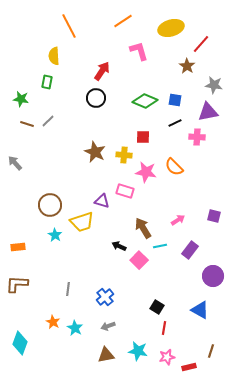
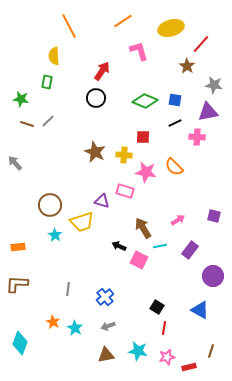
pink square at (139, 260): rotated 18 degrees counterclockwise
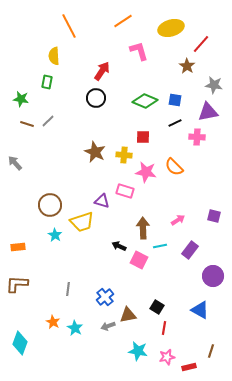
brown arrow at (143, 228): rotated 30 degrees clockwise
brown triangle at (106, 355): moved 22 px right, 40 px up
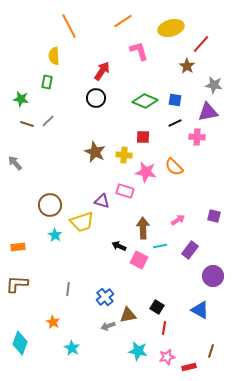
cyan star at (75, 328): moved 3 px left, 20 px down
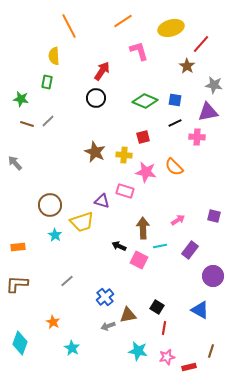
red square at (143, 137): rotated 16 degrees counterclockwise
gray line at (68, 289): moved 1 px left, 8 px up; rotated 40 degrees clockwise
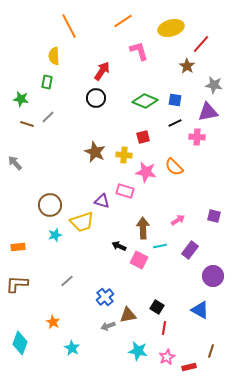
gray line at (48, 121): moved 4 px up
cyan star at (55, 235): rotated 24 degrees clockwise
pink star at (167, 357): rotated 14 degrees counterclockwise
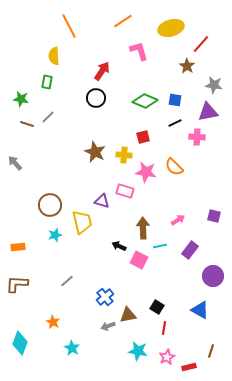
yellow trapezoid at (82, 222): rotated 85 degrees counterclockwise
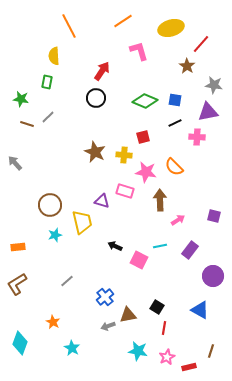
brown arrow at (143, 228): moved 17 px right, 28 px up
black arrow at (119, 246): moved 4 px left
brown L-shape at (17, 284): rotated 35 degrees counterclockwise
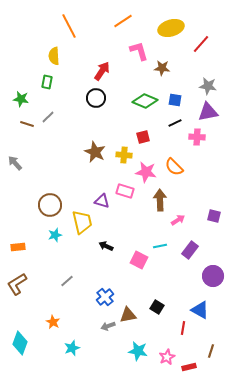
brown star at (187, 66): moved 25 px left, 2 px down; rotated 28 degrees counterclockwise
gray star at (214, 85): moved 6 px left, 1 px down
black arrow at (115, 246): moved 9 px left
red line at (164, 328): moved 19 px right
cyan star at (72, 348): rotated 21 degrees clockwise
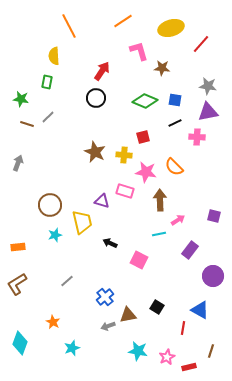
gray arrow at (15, 163): moved 3 px right; rotated 63 degrees clockwise
black arrow at (106, 246): moved 4 px right, 3 px up
cyan line at (160, 246): moved 1 px left, 12 px up
